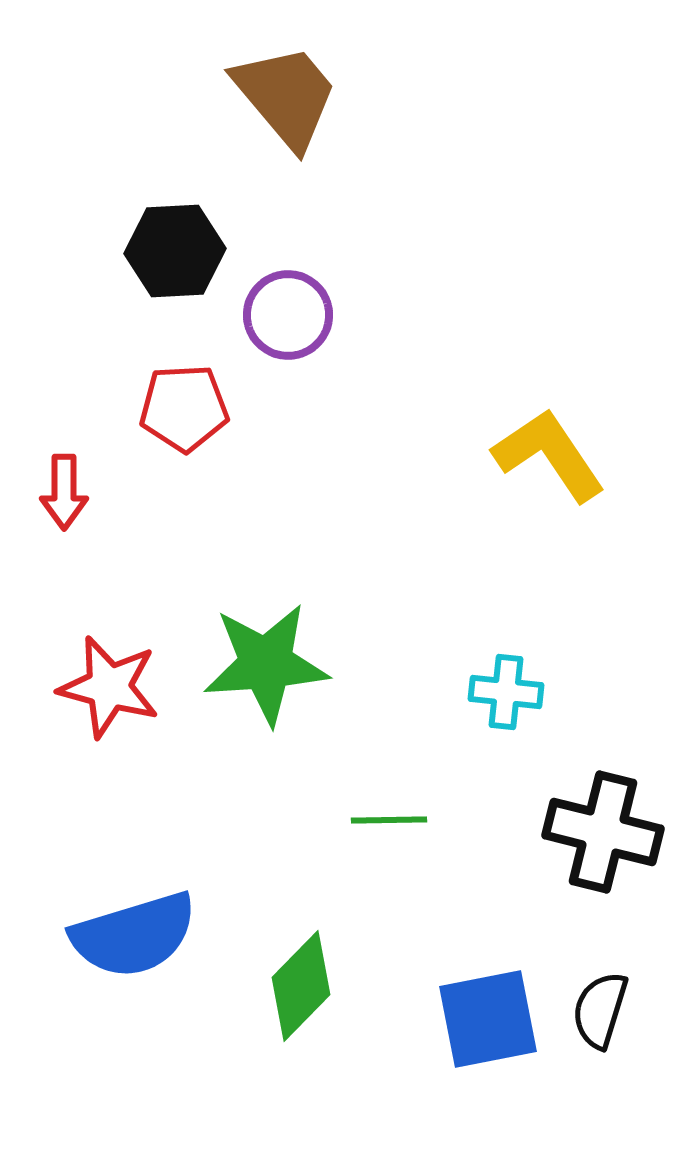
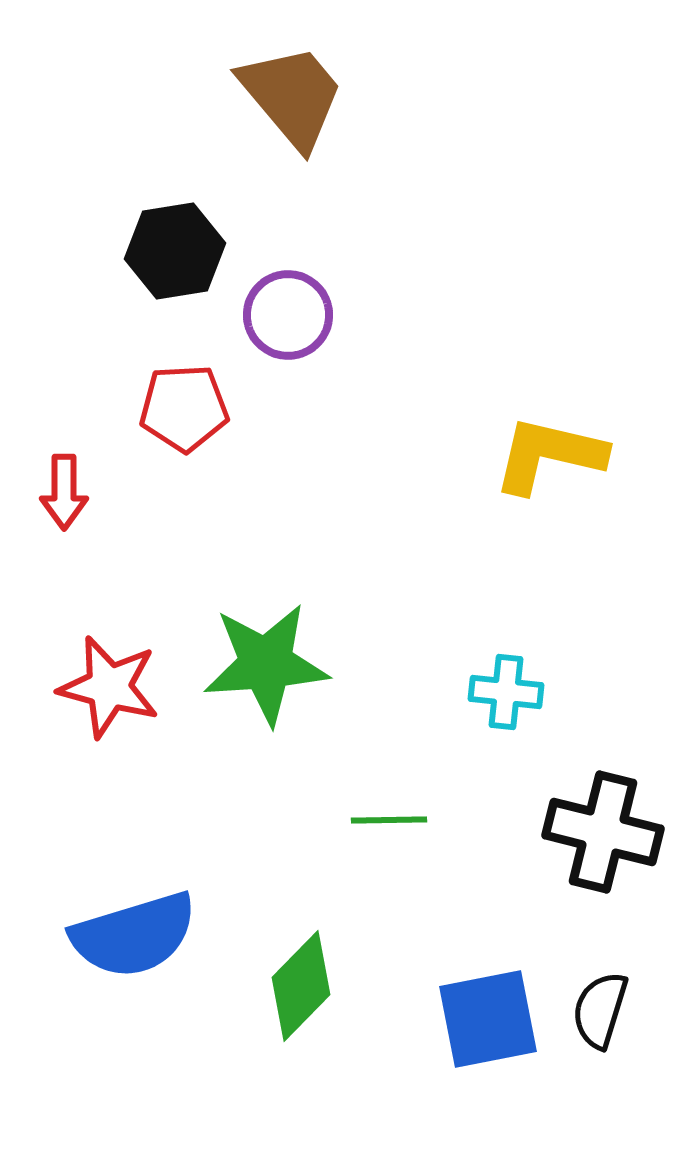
brown trapezoid: moved 6 px right
black hexagon: rotated 6 degrees counterclockwise
yellow L-shape: rotated 43 degrees counterclockwise
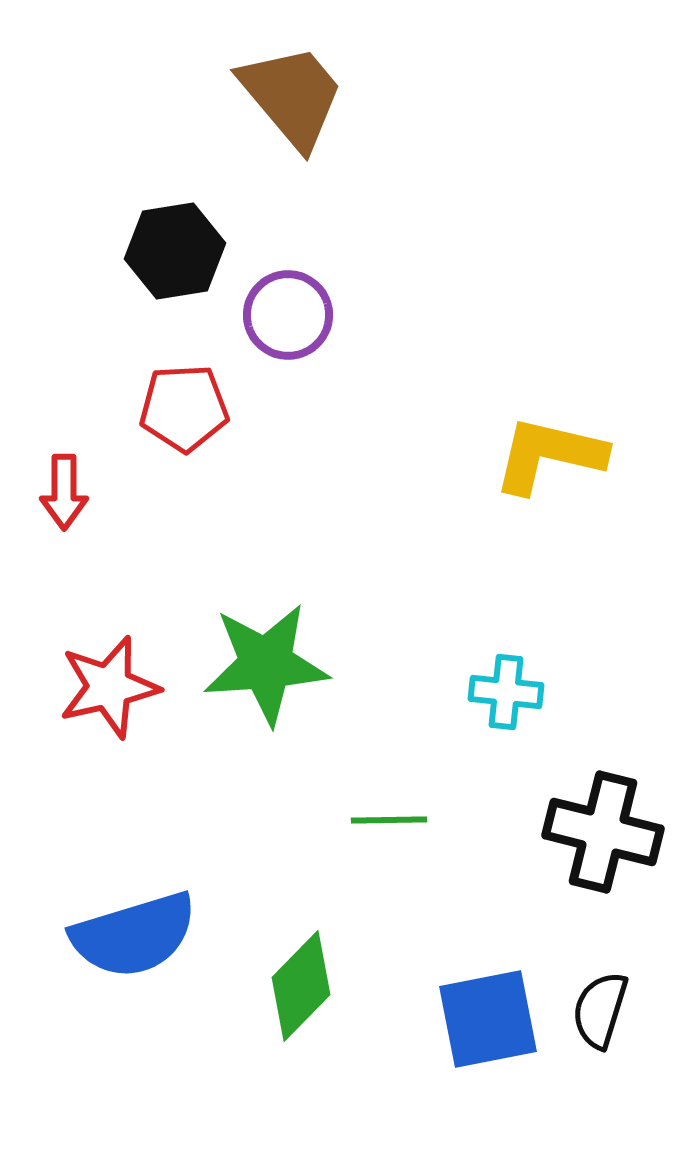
red star: rotated 28 degrees counterclockwise
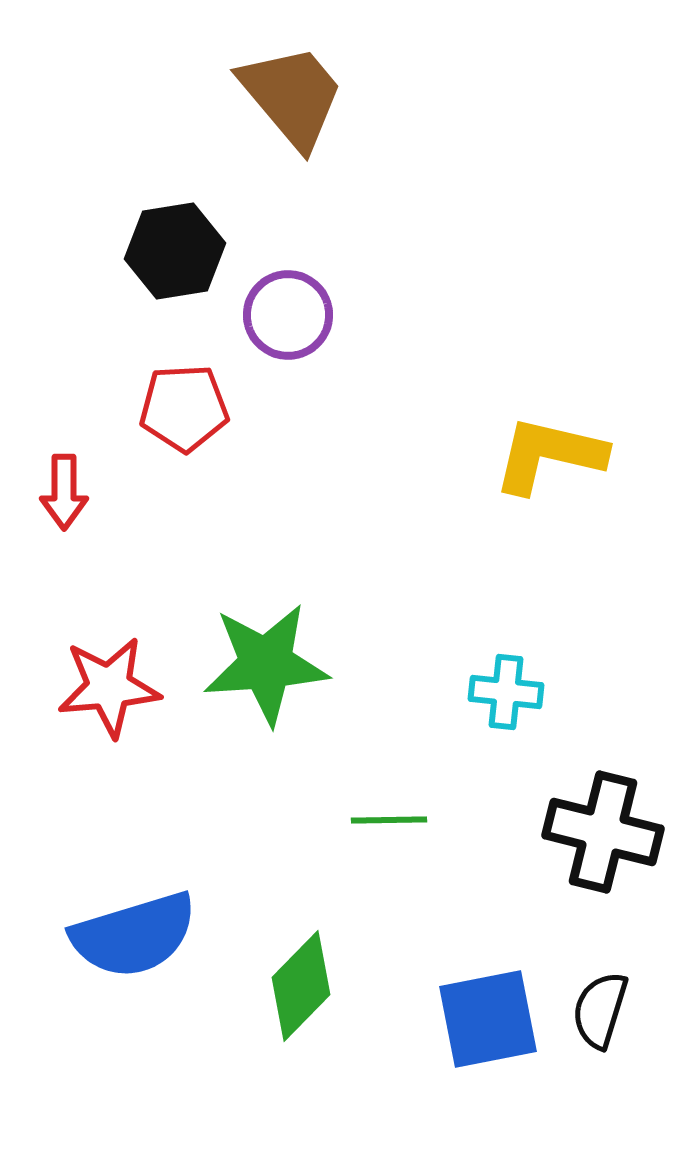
red star: rotated 8 degrees clockwise
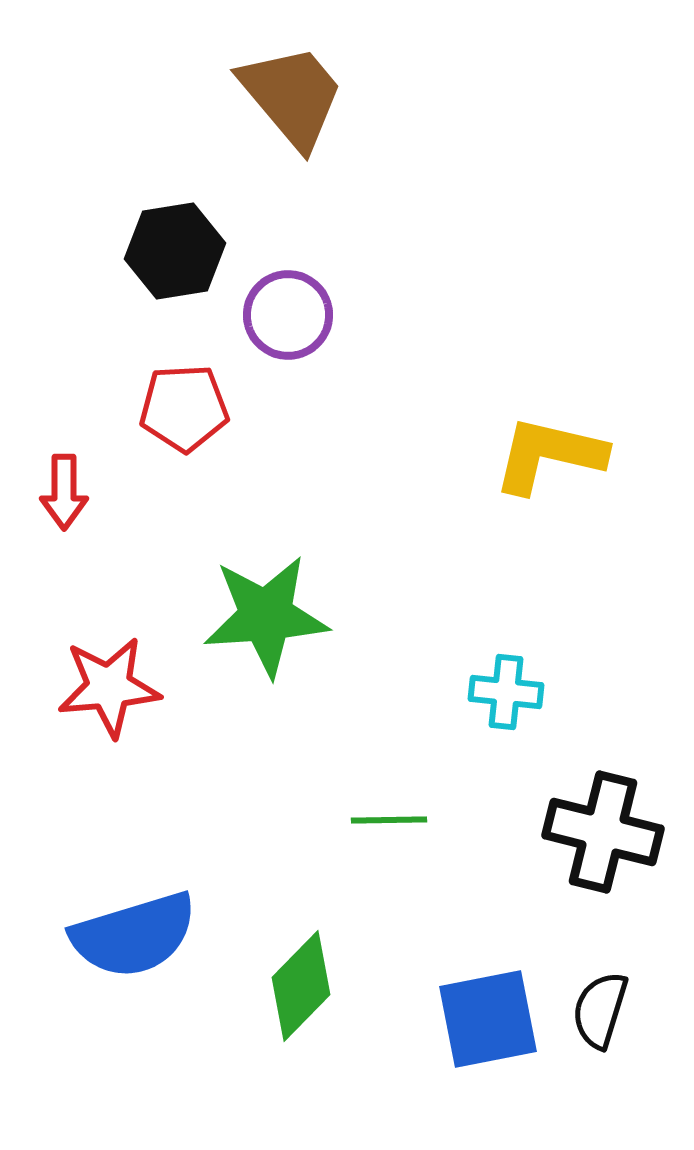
green star: moved 48 px up
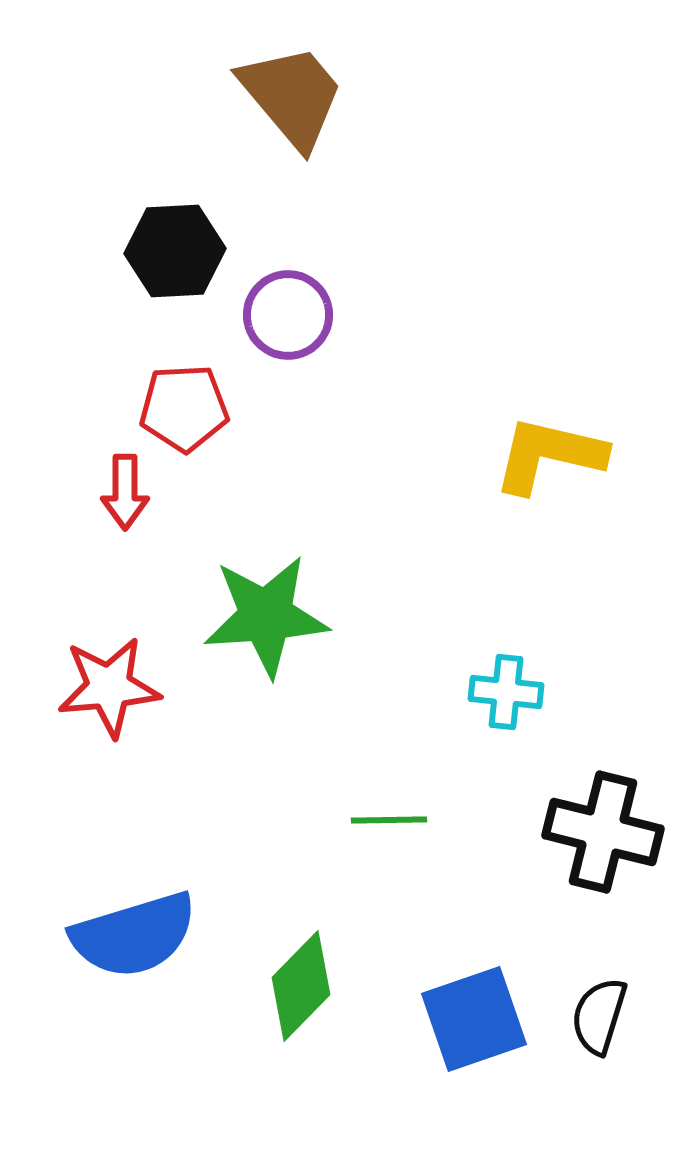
black hexagon: rotated 6 degrees clockwise
red arrow: moved 61 px right
black semicircle: moved 1 px left, 6 px down
blue square: moved 14 px left; rotated 8 degrees counterclockwise
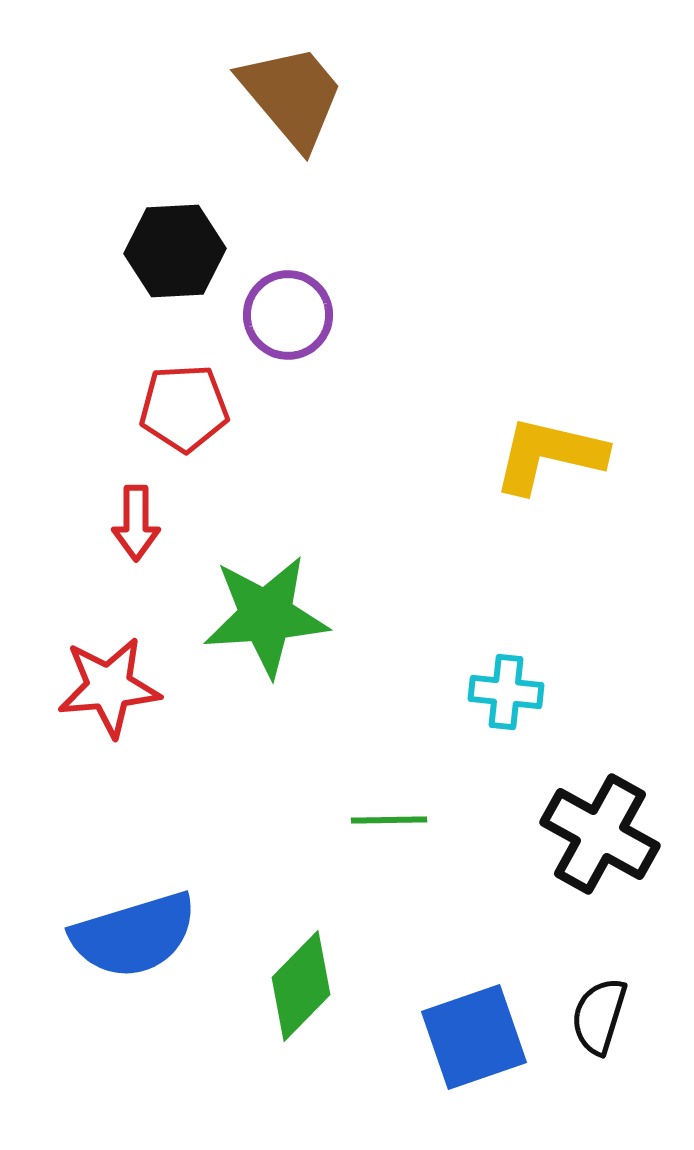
red arrow: moved 11 px right, 31 px down
black cross: moved 3 px left, 2 px down; rotated 15 degrees clockwise
blue square: moved 18 px down
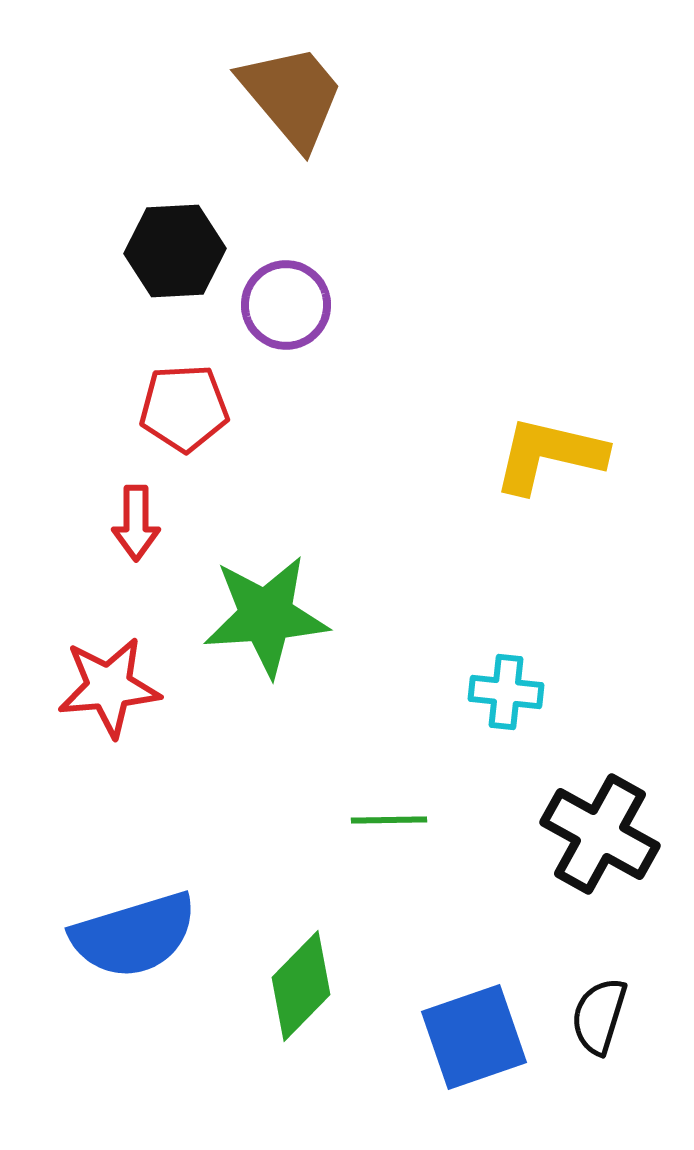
purple circle: moved 2 px left, 10 px up
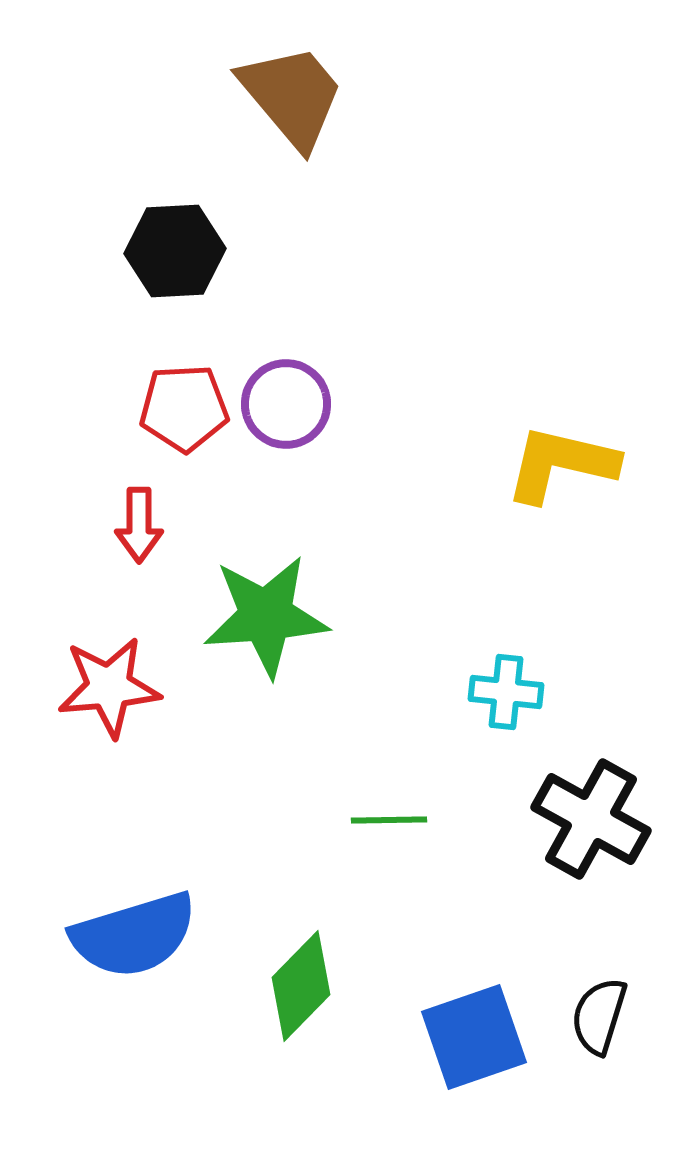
purple circle: moved 99 px down
yellow L-shape: moved 12 px right, 9 px down
red arrow: moved 3 px right, 2 px down
black cross: moved 9 px left, 15 px up
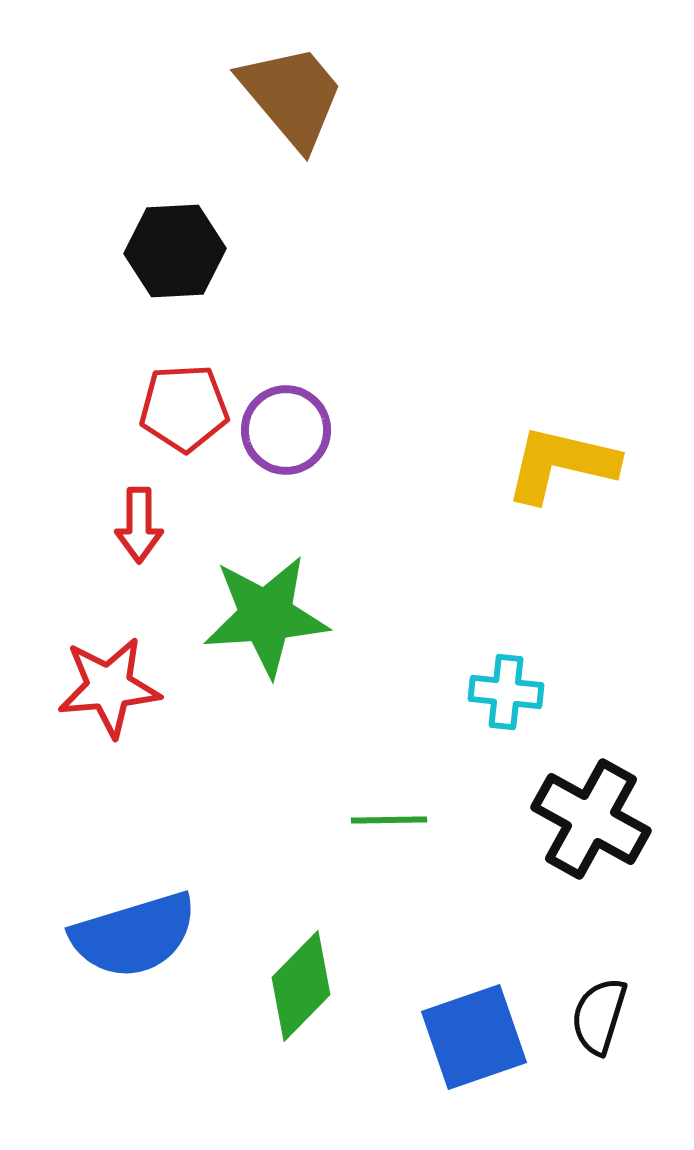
purple circle: moved 26 px down
